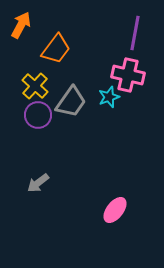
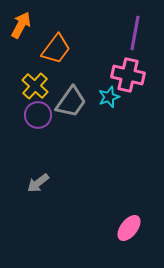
pink ellipse: moved 14 px right, 18 px down
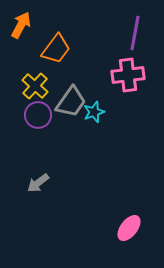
pink cross: rotated 20 degrees counterclockwise
cyan star: moved 15 px left, 15 px down
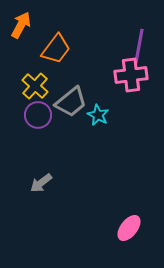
purple line: moved 4 px right, 13 px down
pink cross: moved 3 px right
gray trapezoid: rotated 16 degrees clockwise
cyan star: moved 4 px right, 3 px down; rotated 25 degrees counterclockwise
gray arrow: moved 3 px right
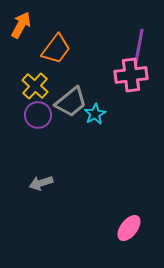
cyan star: moved 3 px left, 1 px up; rotated 15 degrees clockwise
gray arrow: rotated 20 degrees clockwise
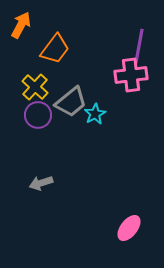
orange trapezoid: moved 1 px left
yellow cross: moved 1 px down
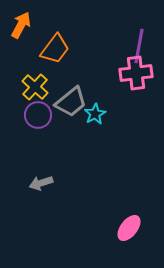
pink cross: moved 5 px right, 2 px up
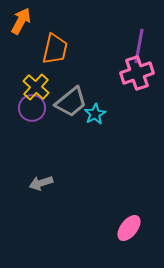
orange arrow: moved 4 px up
orange trapezoid: rotated 24 degrees counterclockwise
pink cross: moved 1 px right; rotated 12 degrees counterclockwise
yellow cross: moved 1 px right
purple circle: moved 6 px left, 7 px up
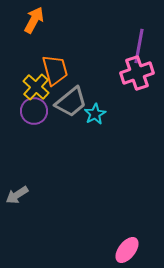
orange arrow: moved 13 px right, 1 px up
orange trapezoid: moved 21 px down; rotated 28 degrees counterclockwise
purple circle: moved 2 px right, 3 px down
gray arrow: moved 24 px left, 12 px down; rotated 15 degrees counterclockwise
pink ellipse: moved 2 px left, 22 px down
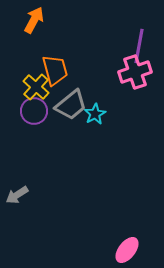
pink cross: moved 2 px left, 1 px up
gray trapezoid: moved 3 px down
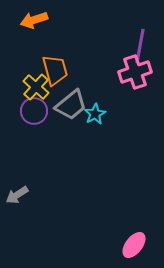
orange arrow: rotated 136 degrees counterclockwise
purple line: moved 1 px right
pink ellipse: moved 7 px right, 5 px up
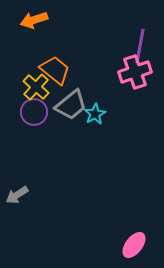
orange trapezoid: rotated 36 degrees counterclockwise
purple circle: moved 1 px down
